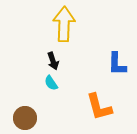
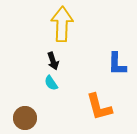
yellow arrow: moved 2 px left
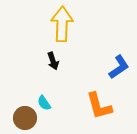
blue L-shape: moved 2 px right, 3 px down; rotated 125 degrees counterclockwise
cyan semicircle: moved 7 px left, 20 px down
orange L-shape: moved 1 px up
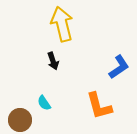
yellow arrow: rotated 16 degrees counterclockwise
brown circle: moved 5 px left, 2 px down
